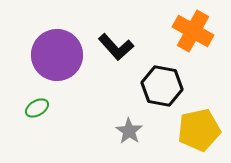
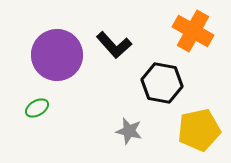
black L-shape: moved 2 px left, 2 px up
black hexagon: moved 3 px up
gray star: rotated 20 degrees counterclockwise
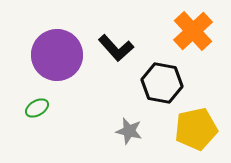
orange cross: rotated 18 degrees clockwise
black L-shape: moved 2 px right, 3 px down
yellow pentagon: moved 3 px left, 1 px up
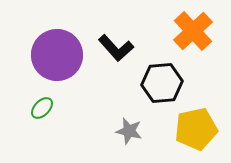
black hexagon: rotated 15 degrees counterclockwise
green ellipse: moved 5 px right; rotated 15 degrees counterclockwise
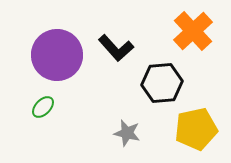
green ellipse: moved 1 px right, 1 px up
gray star: moved 2 px left, 2 px down
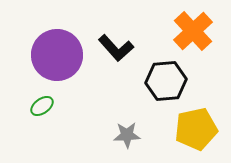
black hexagon: moved 4 px right, 2 px up
green ellipse: moved 1 px left, 1 px up; rotated 10 degrees clockwise
gray star: moved 2 px down; rotated 16 degrees counterclockwise
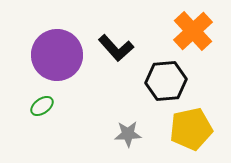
yellow pentagon: moved 5 px left
gray star: moved 1 px right, 1 px up
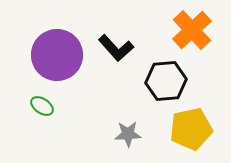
orange cross: moved 1 px left, 1 px up
green ellipse: rotated 70 degrees clockwise
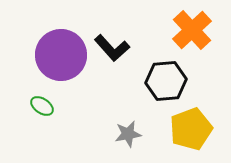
black L-shape: moved 4 px left
purple circle: moved 4 px right
yellow pentagon: rotated 9 degrees counterclockwise
gray star: rotated 8 degrees counterclockwise
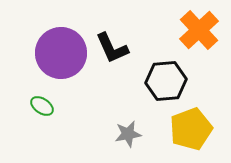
orange cross: moved 7 px right
black L-shape: rotated 18 degrees clockwise
purple circle: moved 2 px up
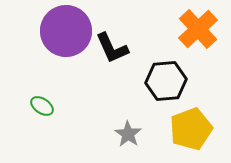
orange cross: moved 1 px left, 1 px up
purple circle: moved 5 px right, 22 px up
gray star: rotated 28 degrees counterclockwise
